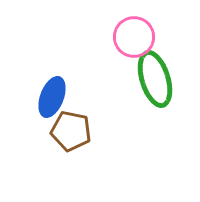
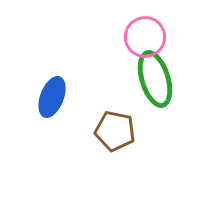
pink circle: moved 11 px right
brown pentagon: moved 44 px right
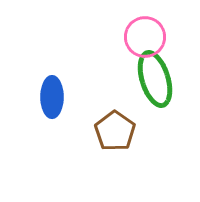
blue ellipse: rotated 21 degrees counterclockwise
brown pentagon: rotated 24 degrees clockwise
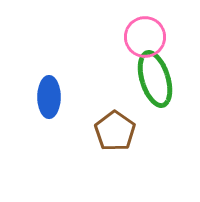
blue ellipse: moved 3 px left
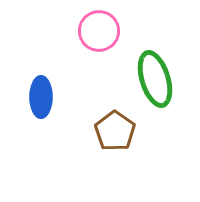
pink circle: moved 46 px left, 6 px up
blue ellipse: moved 8 px left
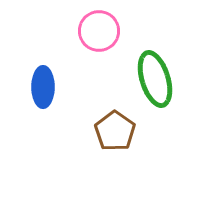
blue ellipse: moved 2 px right, 10 px up
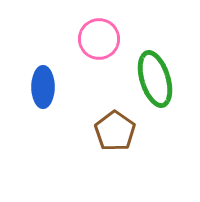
pink circle: moved 8 px down
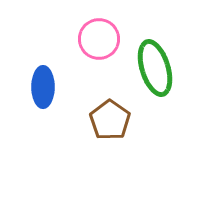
green ellipse: moved 11 px up
brown pentagon: moved 5 px left, 11 px up
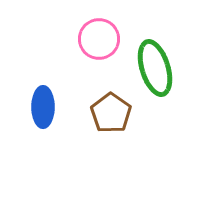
blue ellipse: moved 20 px down
brown pentagon: moved 1 px right, 7 px up
